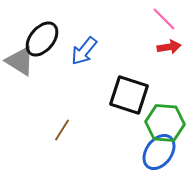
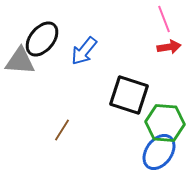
pink line: rotated 24 degrees clockwise
gray triangle: rotated 28 degrees counterclockwise
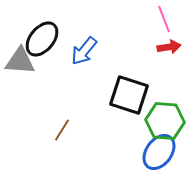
green hexagon: moved 2 px up
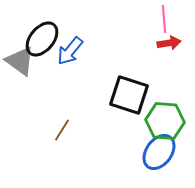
pink line: rotated 16 degrees clockwise
red arrow: moved 4 px up
blue arrow: moved 14 px left
gray triangle: rotated 32 degrees clockwise
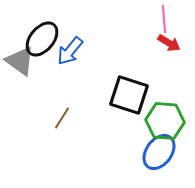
red arrow: rotated 40 degrees clockwise
brown line: moved 12 px up
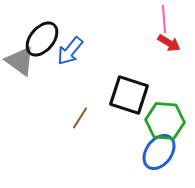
brown line: moved 18 px right
